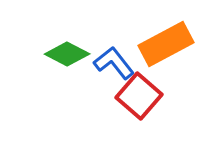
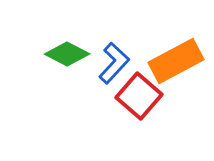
orange rectangle: moved 10 px right, 17 px down
blue L-shape: rotated 81 degrees clockwise
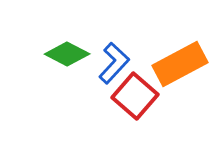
orange rectangle: moved 4 px right, 3 px down
red square: moved 4 px left
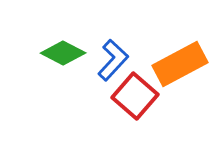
green diamond: moved 4 px left, 1 px up
blue L-shape: moved 1 px left, 3 px up
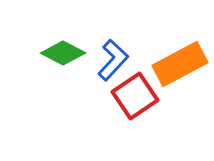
red square: rotated 15 degrees clockwise
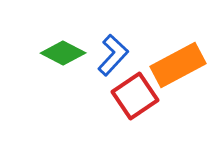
blue L-shape: moved 5 px up
orange rectangle: moved 2 px left, 1 px down
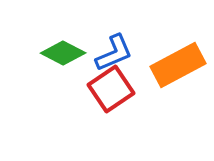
blue L-shape: moved 1 px right, 2 px up; rotated 24 degrees clockwise
red square: moved 24 px left, 7 px up
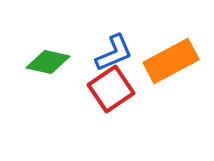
green diamond: moved 15 px left, 9 px down; rotated 15 degrees counterclockwise
orange rectangle: moved 7 px left, 4 px up
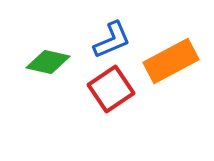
blue L-shape: moved 2 px left, 13 px up
